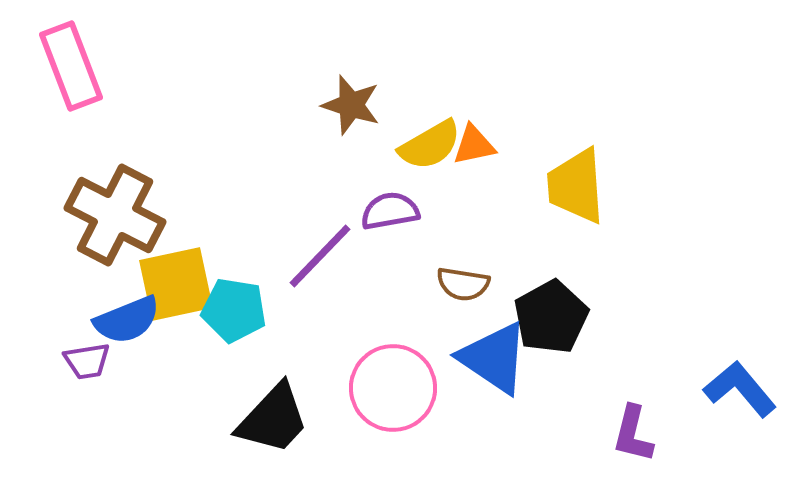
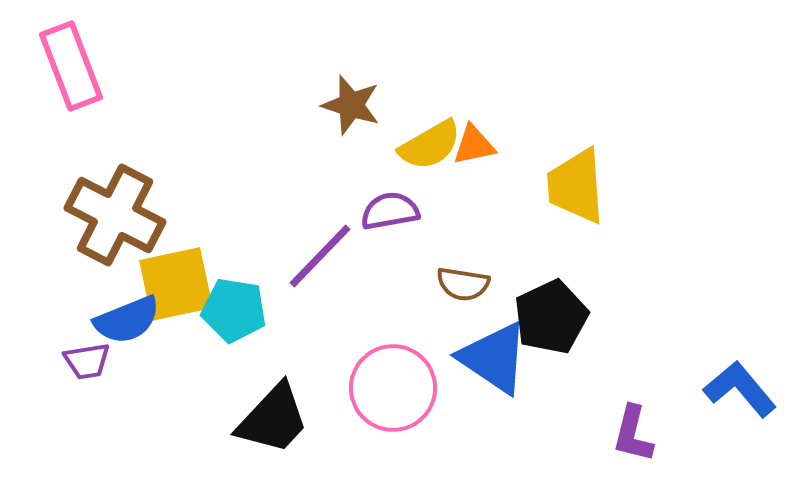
black pentagon: rotated 4 degrees clockwise
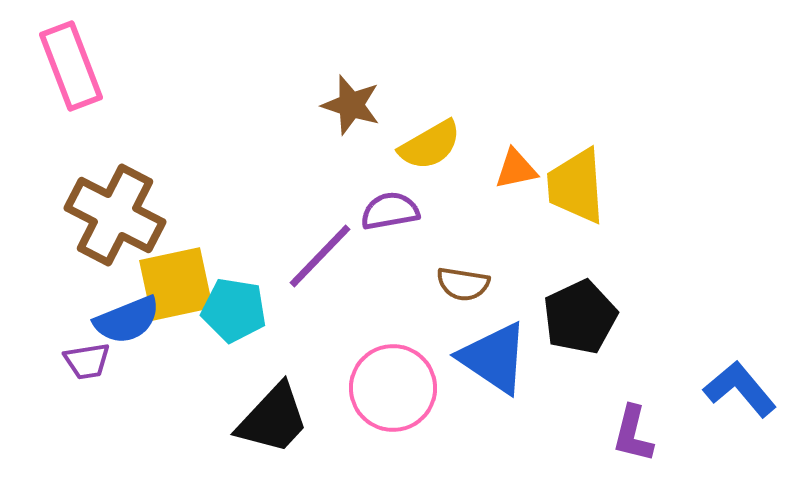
orange triangle: moved 42 px right, 24 px down
black pentagon: moved 29 px right
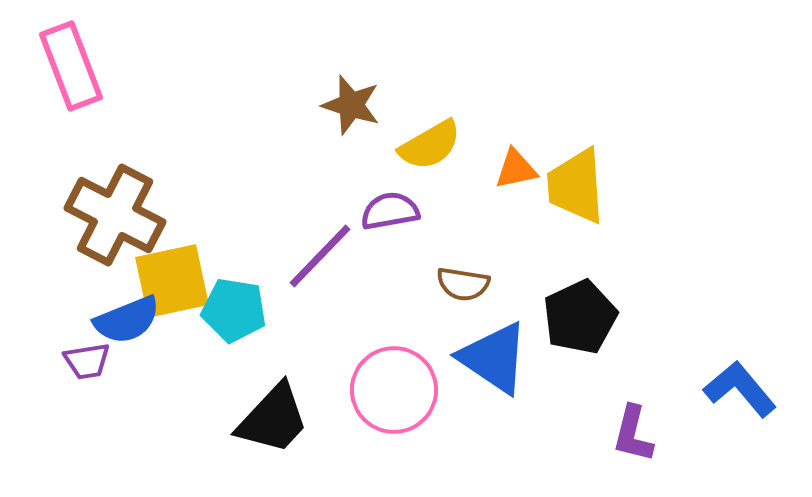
yellow square: moved 4 px left, 3 px up
pink circle: moved 1 px right, 2 px down
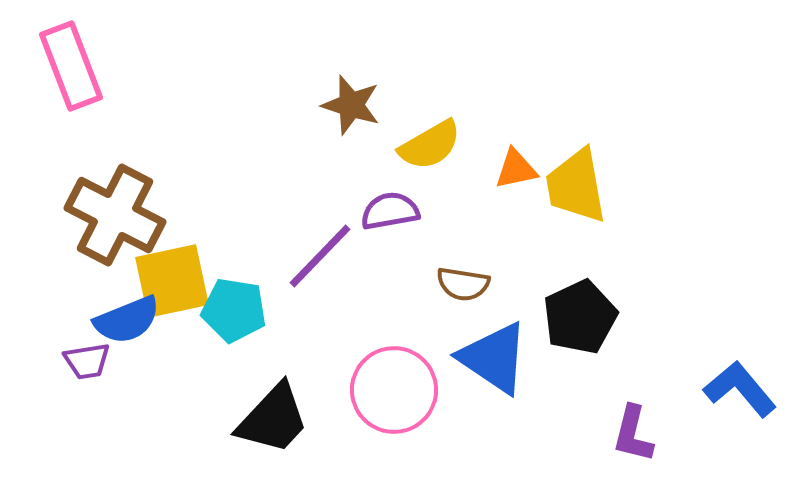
yellow trapezoid: rotated 6 degrees counterclockwise
